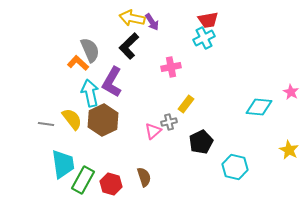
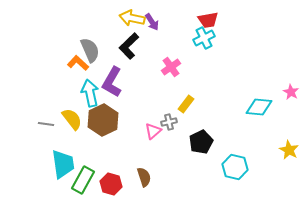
pink cross: rotated 24 degrees counterclockwise
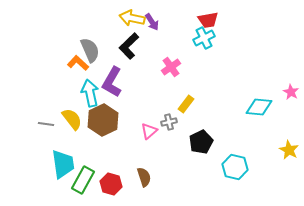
pink triangle: moved 4 px left
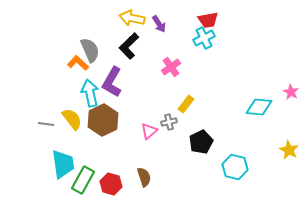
purple arrow: moved 7 px right, 2 px down
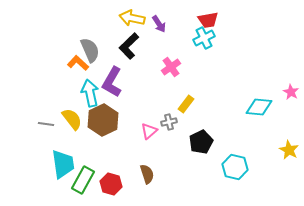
brown semicircle: moved 3 px right, 3 px up
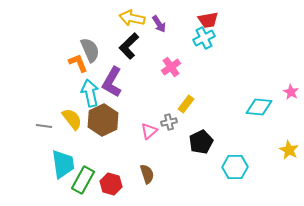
orange L-shape: rotated 25 degrees clockwise
gray line: moved 2 px left, 2 px down
cyan hexagon: rotated 15 degrees counterclockwise
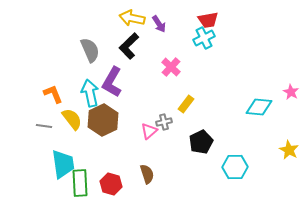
orange L-shape: moved 25 px left, 31 px down
pink cross: rotated 12 degrees counterclockwise
gray cross: moved 5 px left
green rectangle: moved 3 px left, 3 px down; rotated 32 degrees counterclockwise
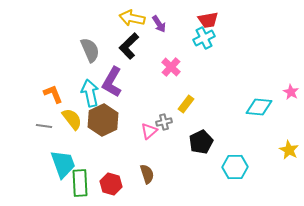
cyan trapezoid: rotated 12 degrees counterclockwise
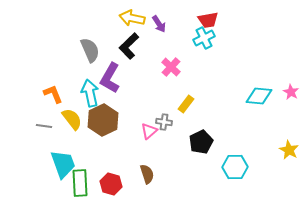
purple L-shape: moved 2 px left, 4 px up
cyan diamond: moved 11 px up
gray cross: rotated 21 degrees clockwise
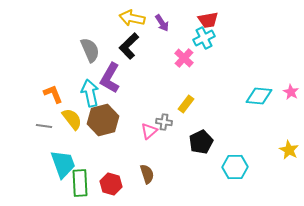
purple arrow: moved 3 px right, 1 px up
pink cross: moved 13 px right, 9 px up
brown hexagon: rotated 12 degrees clockwise
